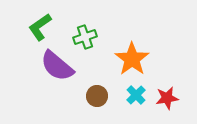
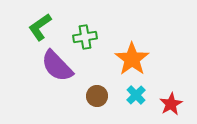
green cross: rotated 10 degrees clockwise
purple semicircle: rotated 6 degrees clockwise
red star: moved 4 px right, 6 px down; rotated 20 degrees counterclockwise
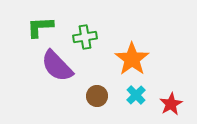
green L-shape: rotated 32 degrees clockwise
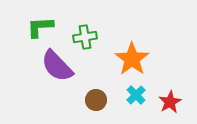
brown circle: moved 1 px left, 4 px down
red star: moved 1 px left, 2 px up
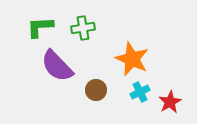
green cross: moved 2 px left, 9 px up
orange star: rotated 12 degrees counterclockwise
cyan cross: moved 4 px right, 3 px up; rotated 18 degrees clockwise
brown circle: moved 10 px up
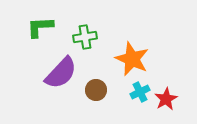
green cross: moved 2 px right, 9 px down
purple semicircle: moved 4 px right, 7 px down; rotated 93 degrees counterclockwise
red star: moved 4 px left, 3 px up
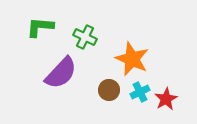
green L-shape: rotated 8 degrees clockwise
green cross: rotated 35 degrees clockwise
brown circle: moved 13 px right
